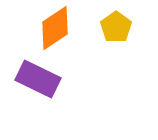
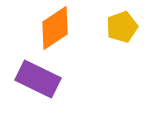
yellow pentagon: moved 6 px right; rotated 16 degrees clockwise
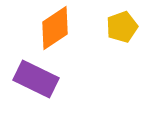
purple rectangle: moved 2 px left
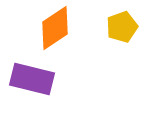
purple rectangle: moved 4 px left; rotated 12 degrees counterclockwise
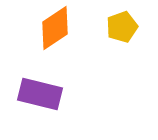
purple rectangle: moved 8 px right, 15 px down
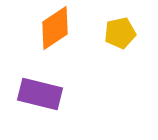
yellow pentagon: moved 2 px left, 6 px down; rotated 8 degrees clockwise
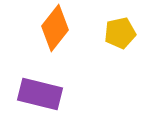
orange diamond: rotated 18 degrees counterclockwise
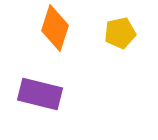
orange diamond: rotated 21 degrees counterclockwise
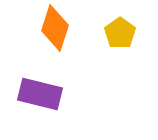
yellow pentagon: rotated 24 degrees counterclockwise
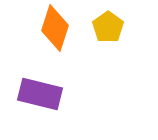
yellow pentagon: moved 12 px left, 6 px up
